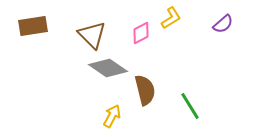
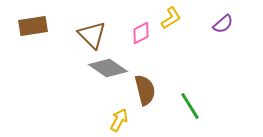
yellow arrow: moved 7 px right, 4 px down
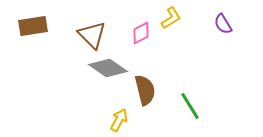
purple semicircle: rotated 100 degrees clockwise
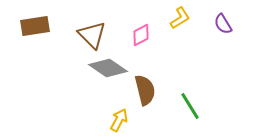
yellow L-shape: moved 9 px right
brown rectangle: moved 2 px right
pink diamond: moved 2 px down
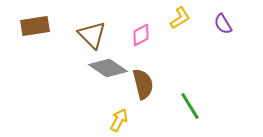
brown semicircle: moved 2 px left, 6 px up
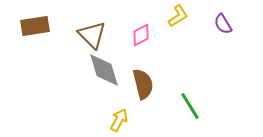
yellow L-shape: moved 2 px left, 2 px up
gray diamond: moved 4 px left, 2 px down; rotated 39 degrees clockwise
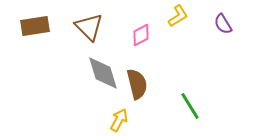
brown triangle: moved 3 px left, 8 px up
gray diamond: moved 1 px left, 3 px down
brown semicircle: moved 6 px left
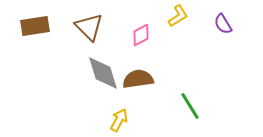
brown semicircle: moved 1 px right, 5 px up; rotated 84 degrees counterclockwise
